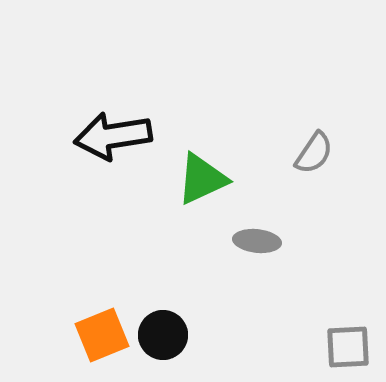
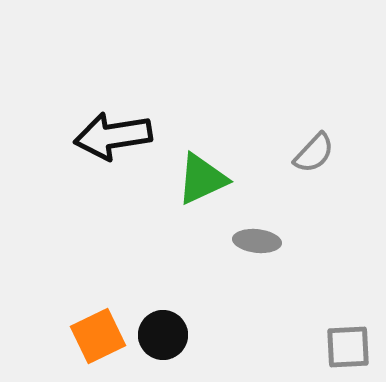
gray semicircle: rotated 9 degrees clockwise
orange square: moved 4 px left, 1 px down; rotated 4 degrees counterclockwise
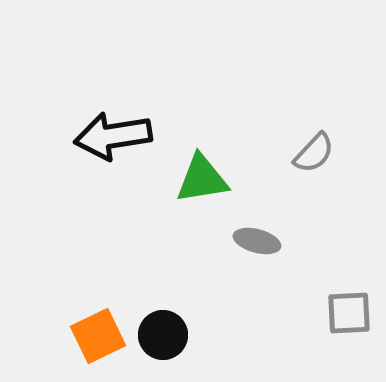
green triangle: rotated 16 degrees clockwise
gray ellipse: rotated 9 degrees clockwise
gray square: moved 1 px right, 34 px up
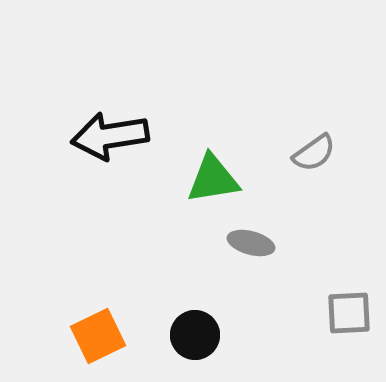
black arrow: moved 3 px left
gray semicircle: rotated 12 degrees clockwise
green triangle: moved 11 px right
gray ellipse: moved 6 px left, 2 px down
black circle: moved 32 px right
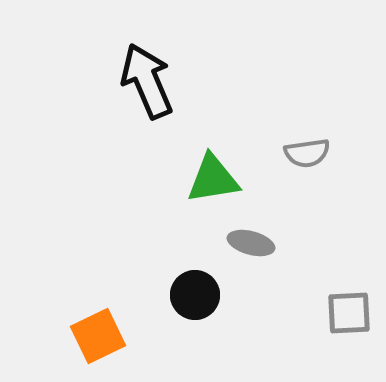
black arrow: moved 37 px right, 55 px up; rotated 76 degrees clockwise
gray semicircle: moved 7 px left; rotated 27 degrees clockwise
black circle: moved 40 px up
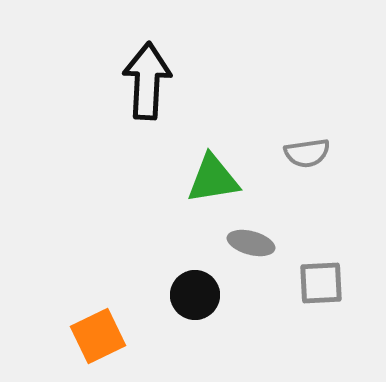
black arrow: rotated 26 degrees clockwise
gray square: moved 28 px left, 30 px up
